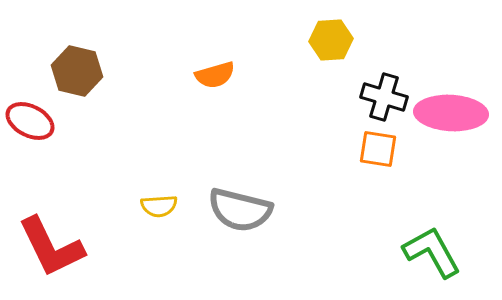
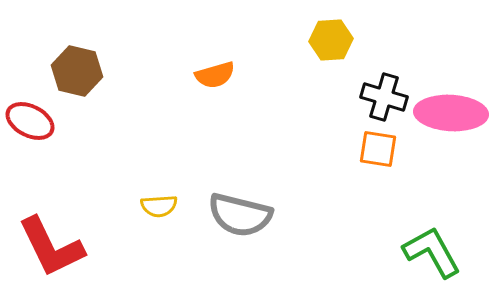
gray semicircle: moved 5 px down
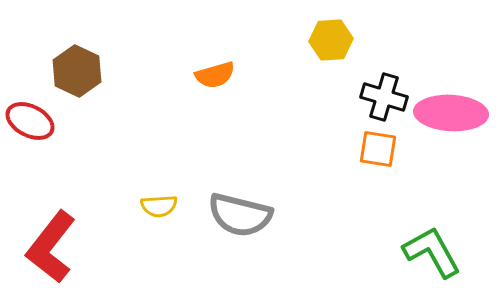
brown hexagon: rotated 12 degrees clockwise
red L-shape: rotated 64 degrees clockwise
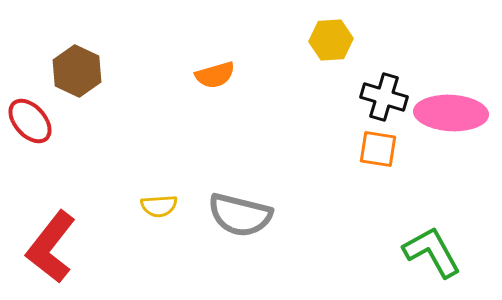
red ellipse: rotated 21 degrees clockwise
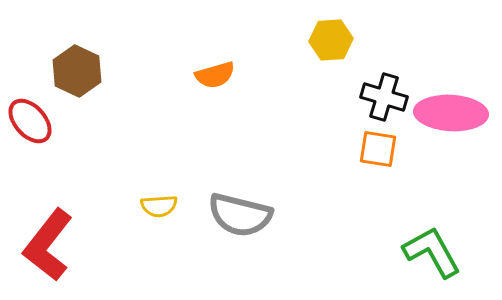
red L-shape: moved 3 px left, 2 px up
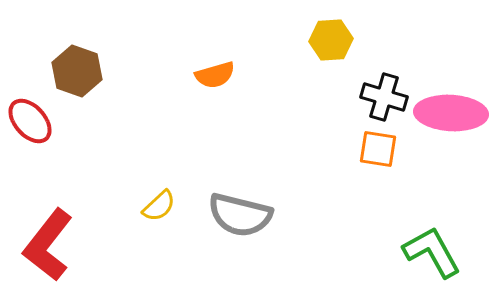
brown hexagon: rotated 6 degrees counterclockwise
yellow semicircle: rotated 39 degrees counterclockwise
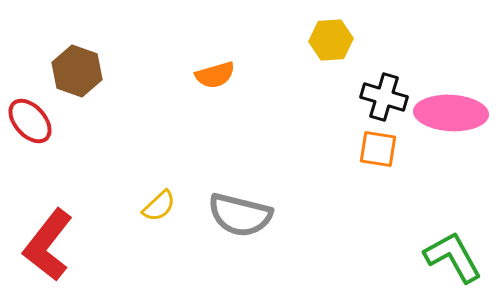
green L-shape: moved 21 px right, 5 px down
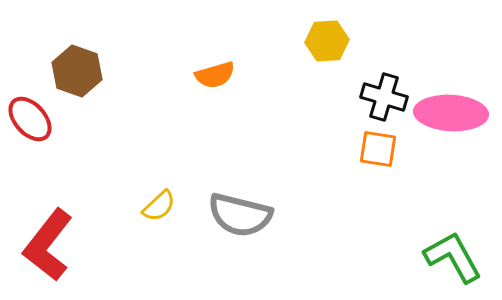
yellow hexagon: moved 4 px left, 1 px down
red ellipse: moved 2 px up
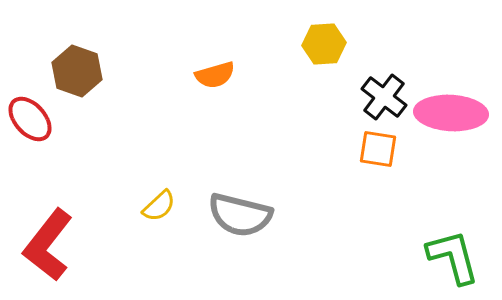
yellow hexagon: moved 3 px left, 3 px down
black cross: rotated 21 degrees clockwise
green L-shape: rotated 14 degrees clockwise
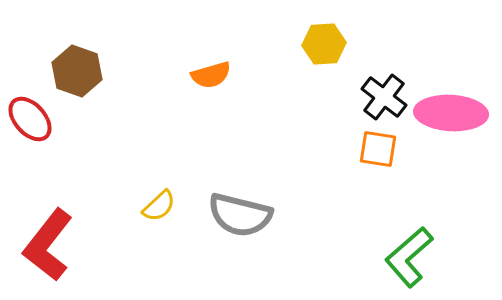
orange semicircle: moved 4 px left
green L-shape: moved 44 px left; rotated 116 degrees counterclockwise
